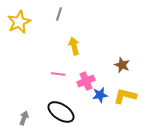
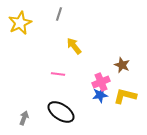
yellow star: moved 1 px right, 1 px down
yellow arrow: rotated 24 degrees counterclockwise
pink cross: moved 15 px right, 1 px down
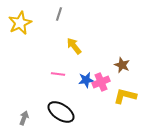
blue star: moved 14 px left, 15 px up
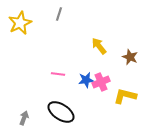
yellow arrow: moved 25 px right
brown star: moved 8 px right, 8 px up
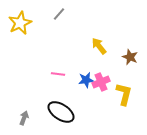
gray line: rotated 24 degrees clockwise
yellow L-shape: moved 1 px left, 2 px up; rotated 90 degrees clockwise
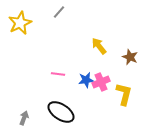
gray line: moved 2 px up
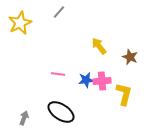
pink cross: moved 1 px right, 1 px up; rotated 18 degrees clockwise
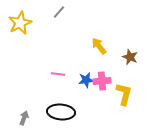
black ellipse: rotated 28 degrees counterclockwise
